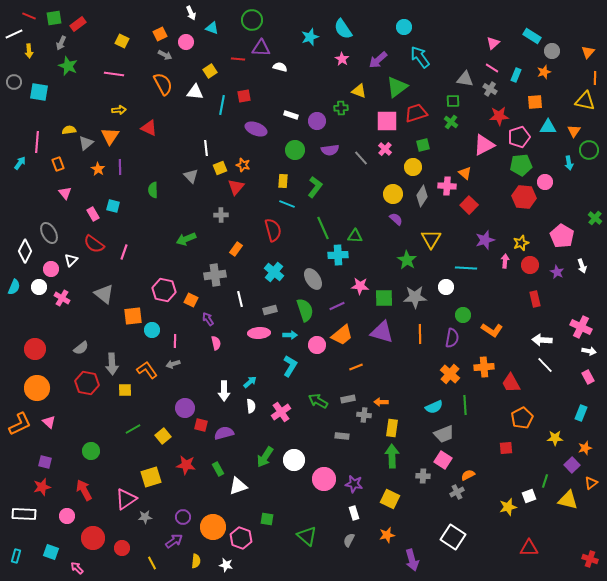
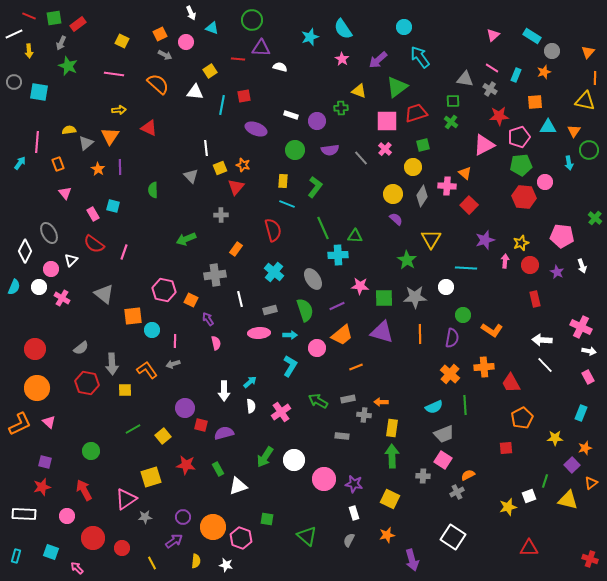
pink triangle at (493, 43): moved 8 px up
orange semicircle at (163, 84): moved 5 px left; rotated 20 degrees counterclockwise
pink pentagon at (562, 236): rotated 25 degrees counterclockwise
pink circle at (317, 345): moved 3 px down
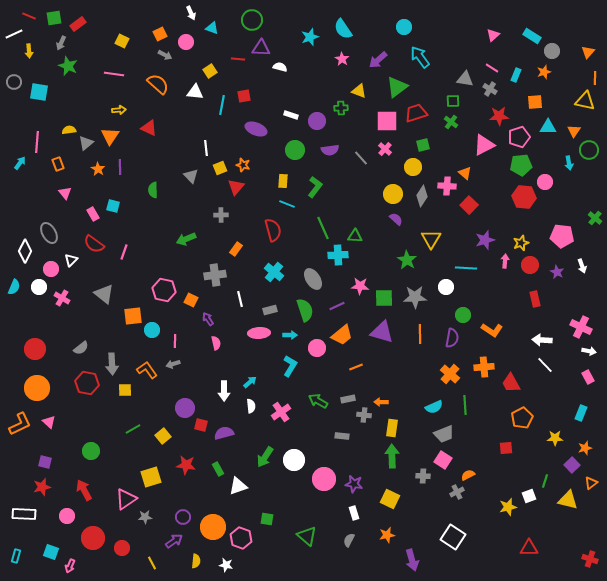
pink arrow at (77, 568): moved 7 px left, 2 px up; rotated 112 degrees counterclockwise
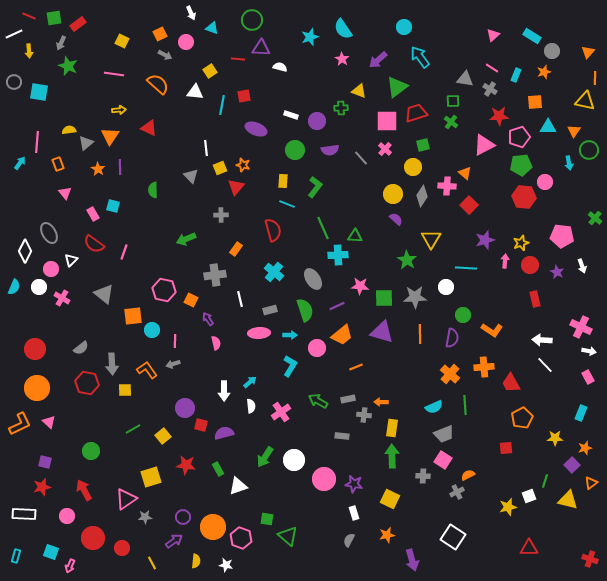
green triangle at (307, 536): moved 19 px left
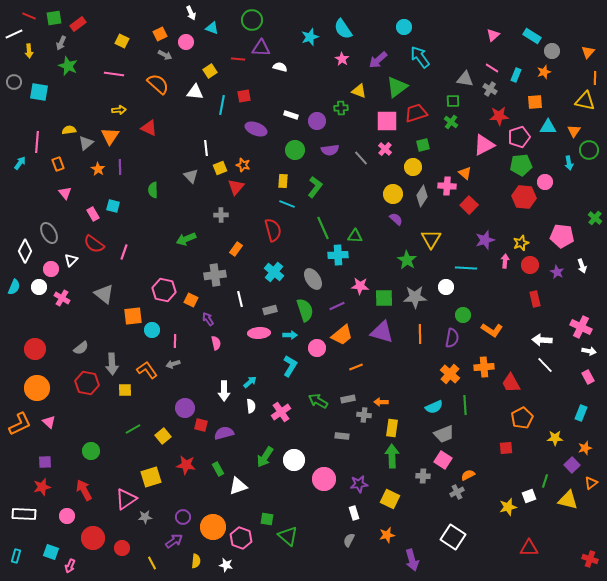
purple square at (45, 462): rotated 16 degrees counterclockwise
purple star at (354, 484): moved 5 px right; rotated 18 degrees counterclockwise
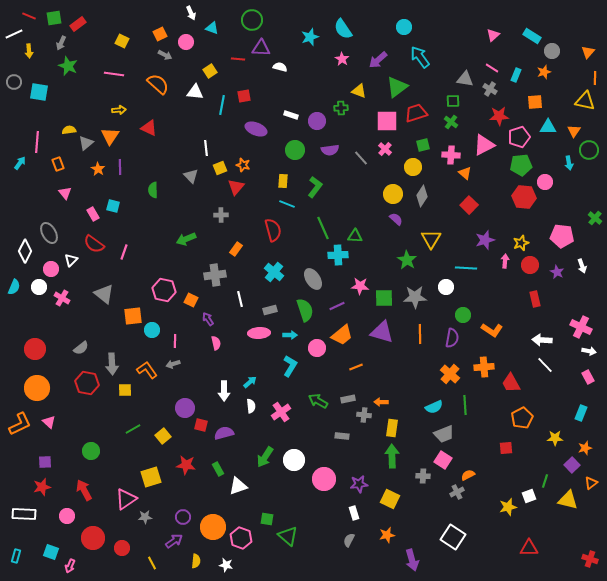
pink cross at (447, 186): moved 4 px right, 31 px up
